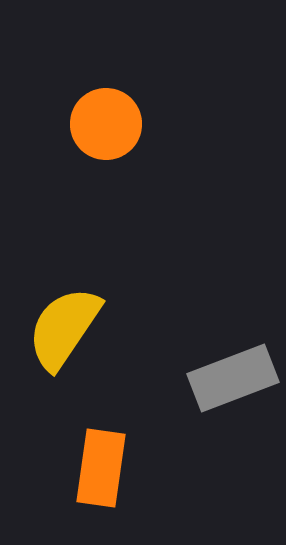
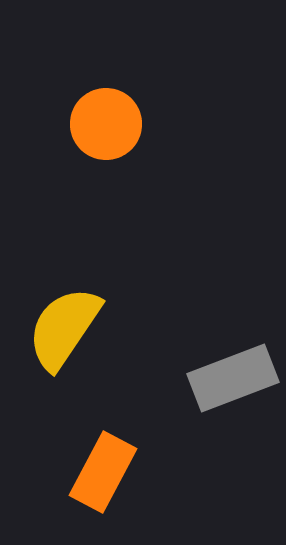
orange rectangle: moved 2 px right, 4 px down; rotated 20 degrees clockwise
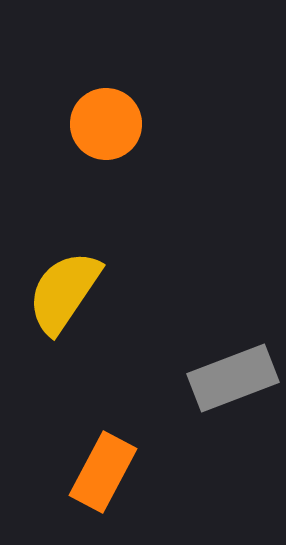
yellow semicircle: moved 36 px up
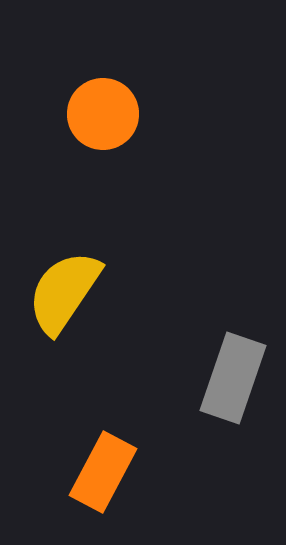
orange circle: moved 3 px left, 10 px up
gray rectangle: rotated 50 degrees counterclockwise
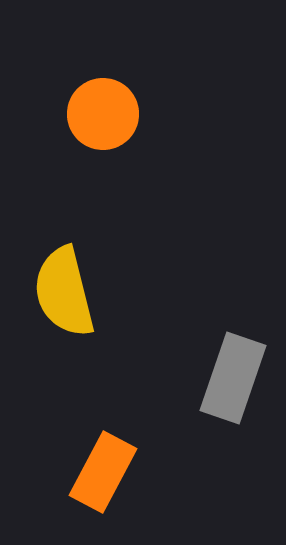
yellow semicircle: rotated 48 degrees counterclockwise
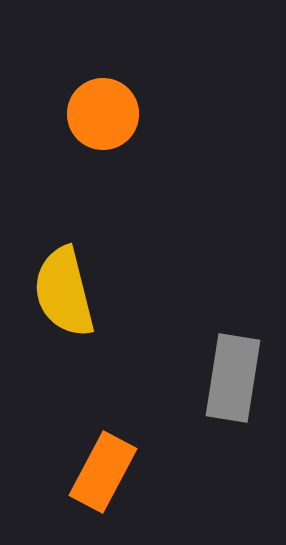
gray rectangle: rotated 10 degrees counterclockwise
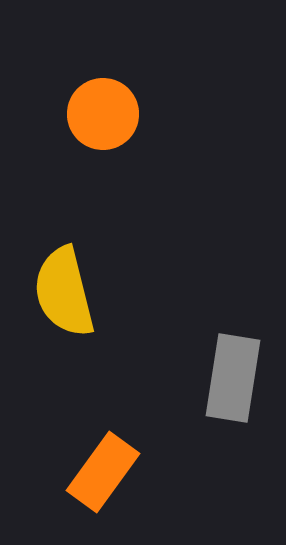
orange rectangle: rotated 8 degrees clockwise
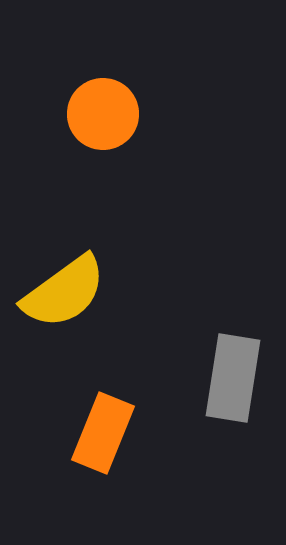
yellow semicircle: rotated 112 degrees counterclockwise
orange rectangle: moved 39 px up; rotated 14 degrees counterclockwise
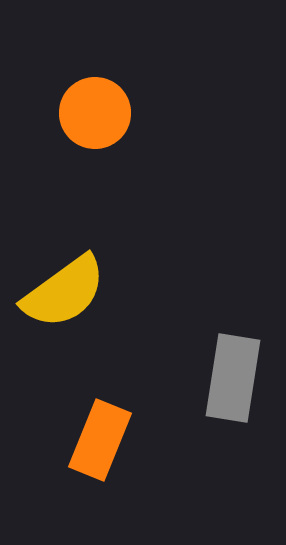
orange circle: moved 8 px left, 1 px up
orange rectangle: moved 3 px left, 7 px down
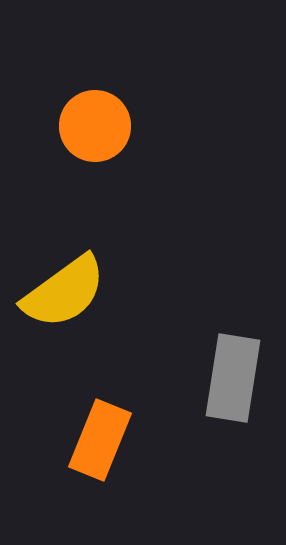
orange circle: moved 13 px down
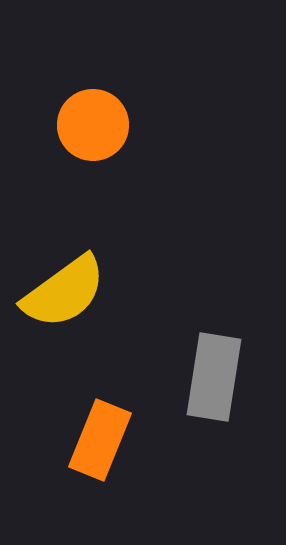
orange circle: moved 2 px left, 1 px up
gray rectangle: moved 19 px left, 1 px up
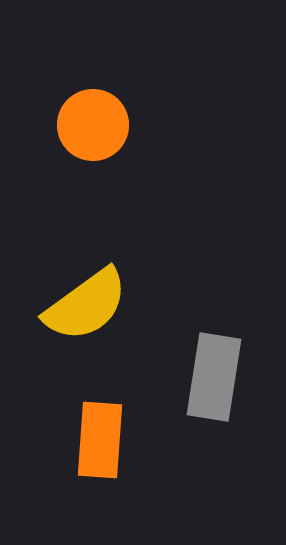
yellow semicircle: moved 22 px right, 13 px down
orange rectangle: rotated 18 degrees counterclockwise
